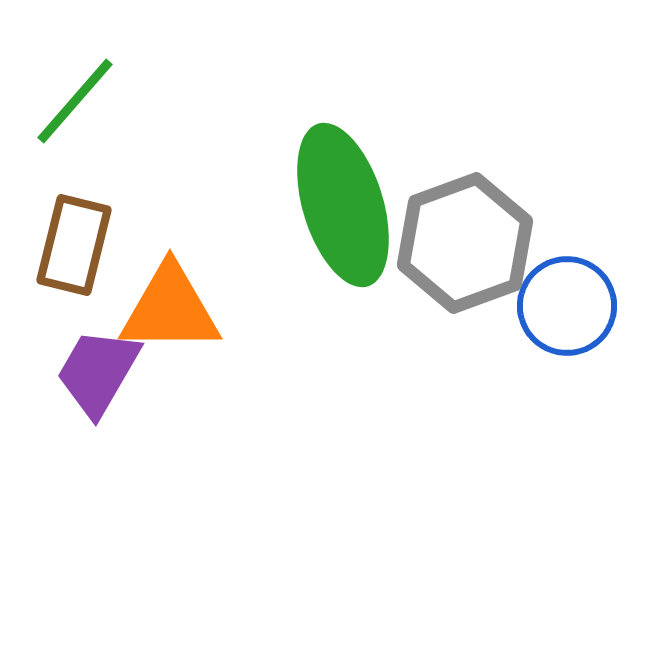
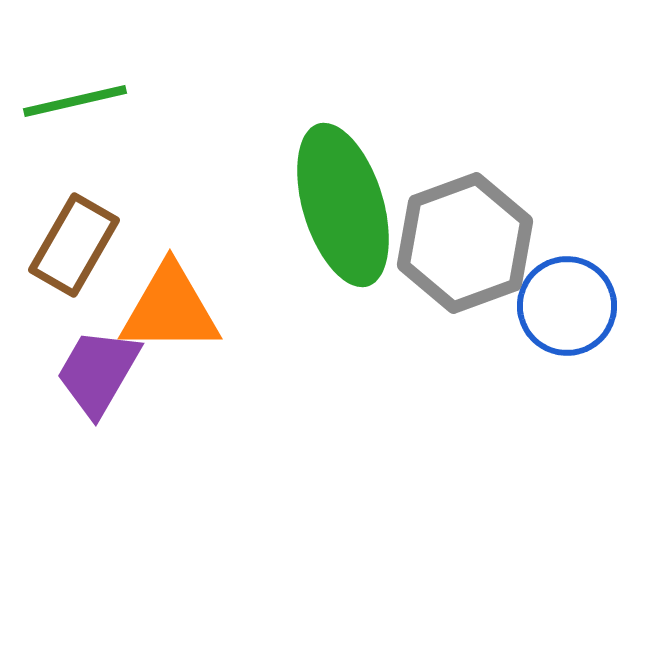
green line: rotated 36 degrees clockwise
brown rectangle: rotated 16 degrees clockwise
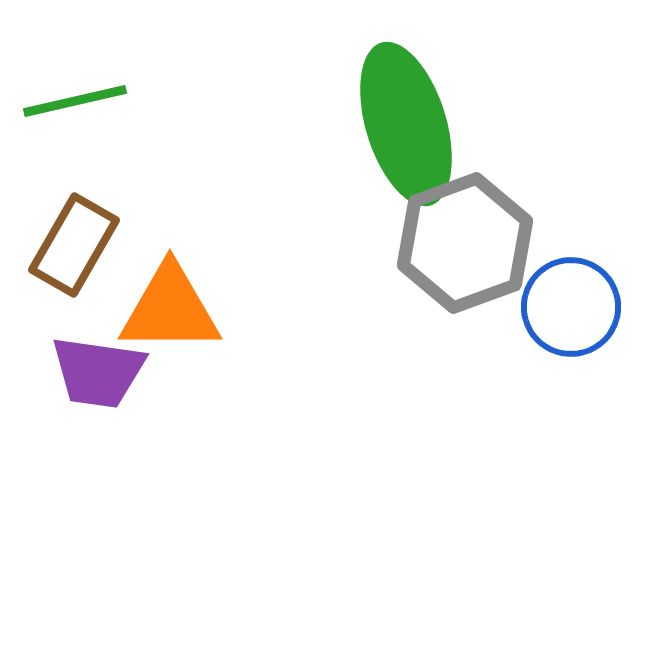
green ellipse: moved 63 px right, 81 px up
blue circle: moved 4 px right, 1 px down
purple trapezoid: rotated 112 degrees counterclockwise
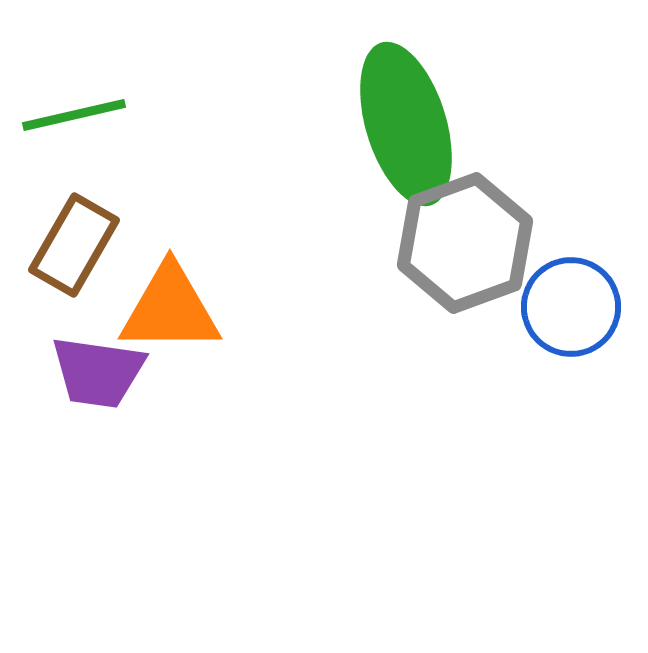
green line: moved 1 px left, 14 px down
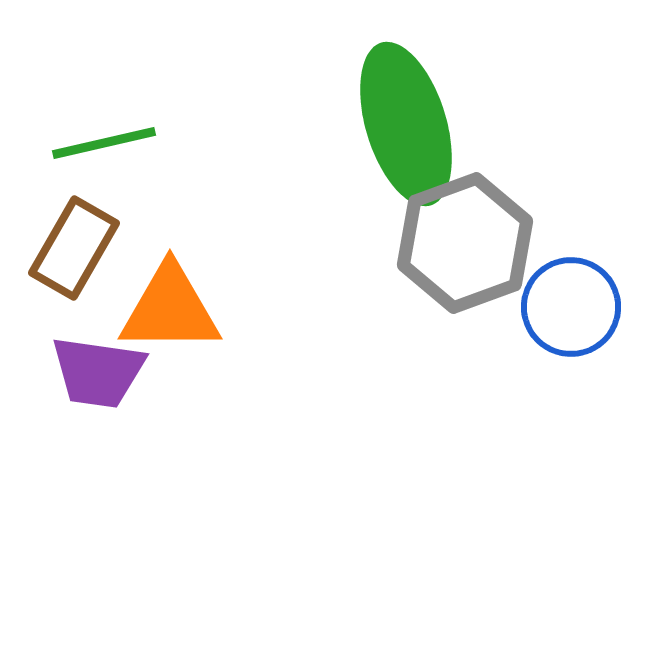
green line: moved 30 px right, 28 px down
brown rectangle: moved 3 px down
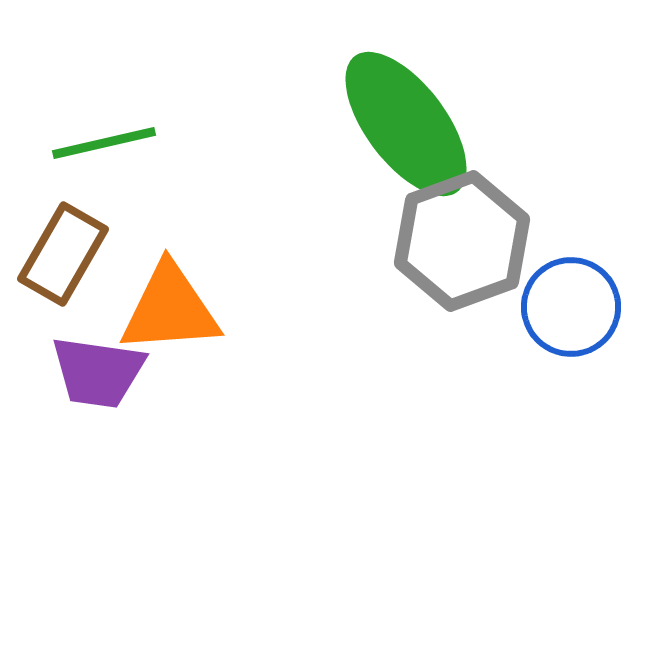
green ellipse: rotated 20 degrees counterclockwise
gray hexagon: moved 3 px left, 2 px up
brown rectangle: moved 11 px left, 6 px down
orange triangle: rotated 4 degrees counterclockwise
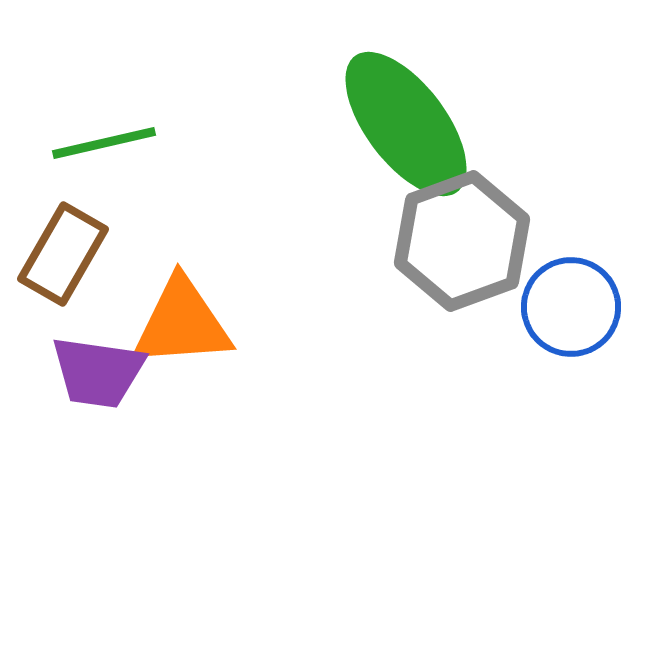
orange triangle: moved 12 px right, 14 px down
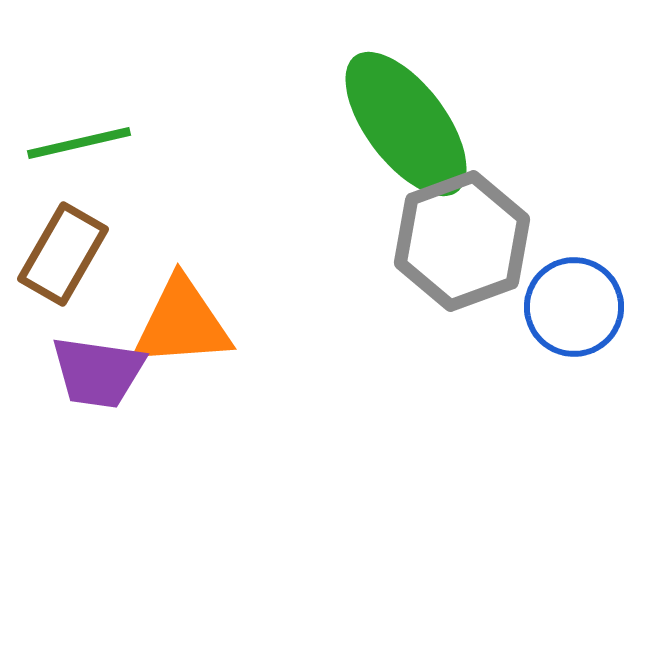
green line: moved 25 px left
blue circle: moved 3 px right
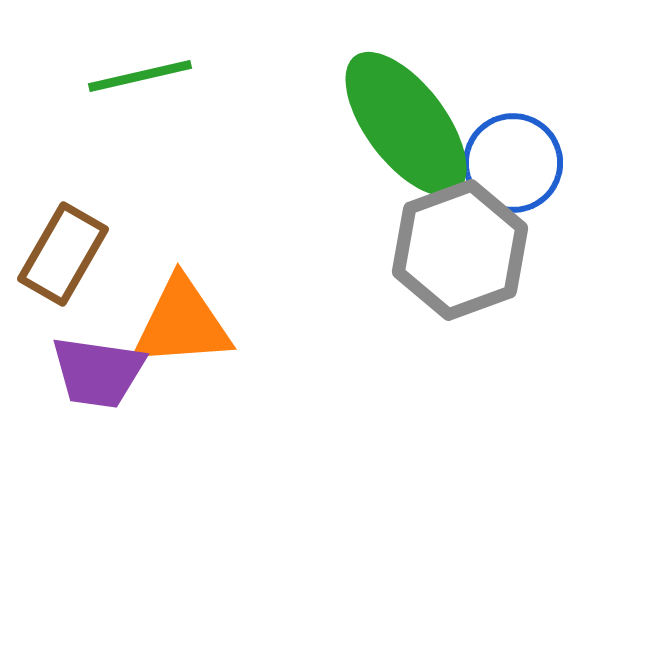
green line: moved 61 px right, 67 px up
gray hexagon: moved 2 px left, 9 px down
blue circle: moved 61 px left, 144 px up
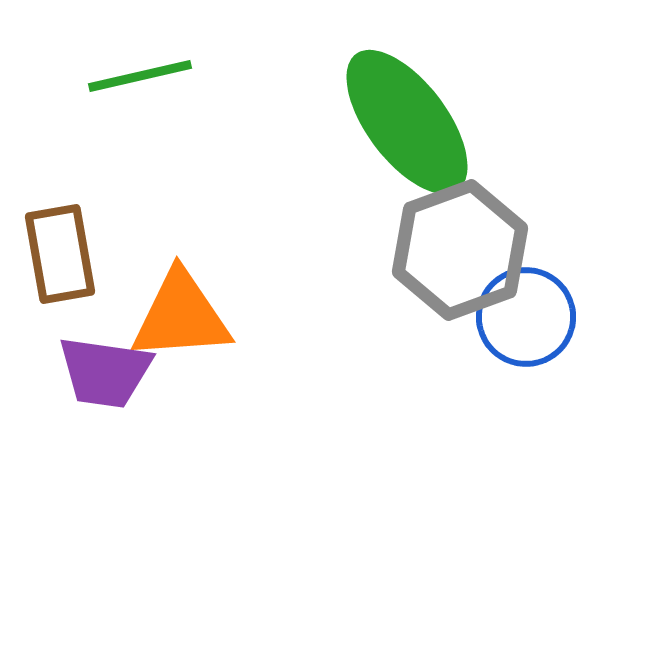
green ellipse: moved 1 px right, 2 px up
blue circle: moved 13 px right, 154 px down
brown rectangle: moved 3 px left; rotated 40 degrees counterclockwise
orange triangle: moved 1 px left, 7 px up
purple trapezoid: moved 7 px right
